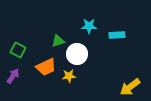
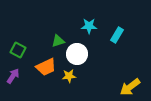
cyan rectangle: rotated 56 degrees counterclockwise
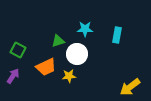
cyan star: moved 4 px left, 3 px down
cyan rectangle: rotated 21 degrees counterclockwise
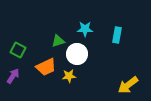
yellow arrow: moved 2 px left, 2 px up
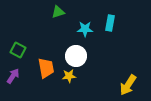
cyan rectangle: moved 7 px left, 12 px up
green triangle: moved 29 px up
white circle: moved 1 px left, 2 px down
orange trapezoid: moved 1 px down; rotated 75 degrees counterclockwise
yellow arrow: rotated 20 degrees counterclockwise
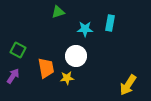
yellow star: moved 2 px left, 2 px down
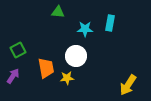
green triangle: rotated 24 degrees clockwise
green square: rotated 35 degrees clockwise
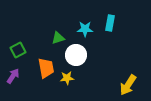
green triangle: moved 26 px down; rotated 24 degrees counterclockwise
white circle: moved 1 px up
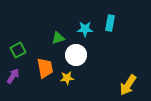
orange trapezoid: moved 1 px left
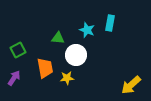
cyan star: moved 2 px right, 1 px down; rotated 21 degrees clockwise
green triangle: rotated 24 degrees clockwise
purple arrow: moved 1 px right, 2 px down
yellow arrow: moved 3 px right; rotated 15 degrees clockwise
